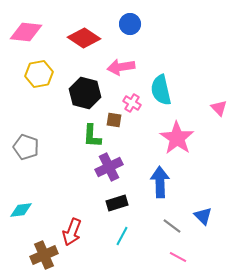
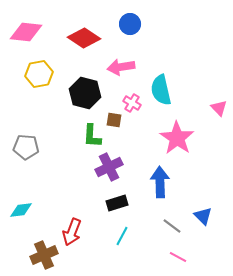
gray pentagon: rotated 15 degrees counterclockwise
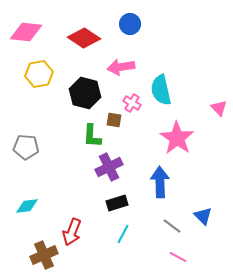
cyan diamond: moved 6 px right, 4 px up
cyan line: moved 1 px right, 2 px up
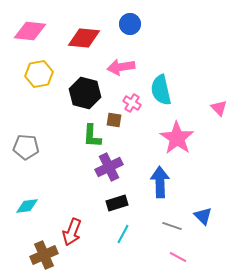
pink diamond: moved 4 px right, 1 px up
red diamond: rotated 28 degrees counterclockwise
gray line: rotated 18 degrees counterclockwise
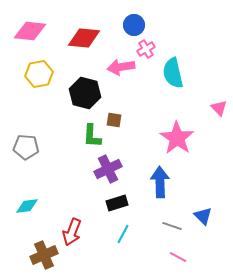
blue circle: moved 4 px right, 1 px down
cyan semicircle: moved 12 px right, 17 px up
pink cross: moved 14 px right, 54 px up; rotated 30 degrees clockwise
purple cross: moved 1 px left, 2 px down
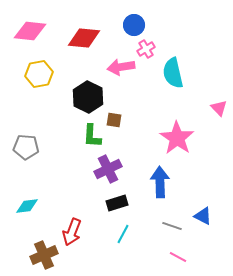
black hexagon: moved 3 px right, 4 px down; rotated 12 degrees clockwise
blue triangle: rotated 18 degrees counterclockwise
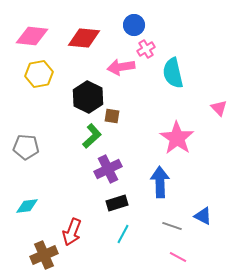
pink diamond: moved 2 px right, 5 px down
brown square: moved 2 px left, 4 px up
green L-shape: rotated 135 degrees counterclockwise
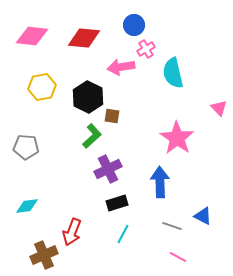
yellow hexagon: moved 3 px right, 13 px down
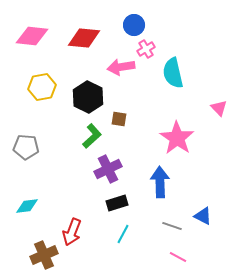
brown square: moved 7 px right, 3 px down
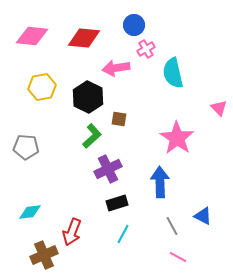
pink arrow: moved 5 px left, 1 px down
cyan diamond: moved 3 px right, 6 px down
gray line: rotated 42 degrees clockwise
